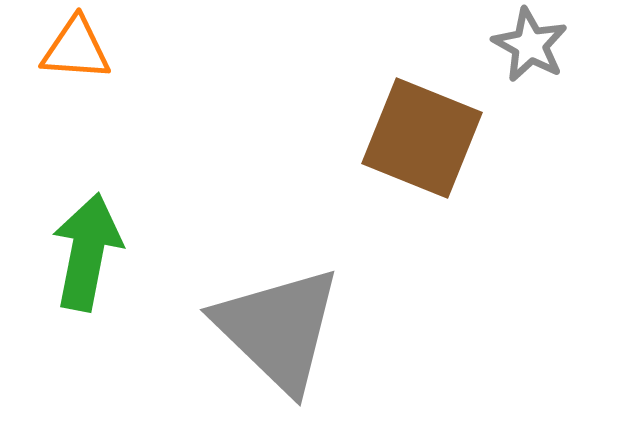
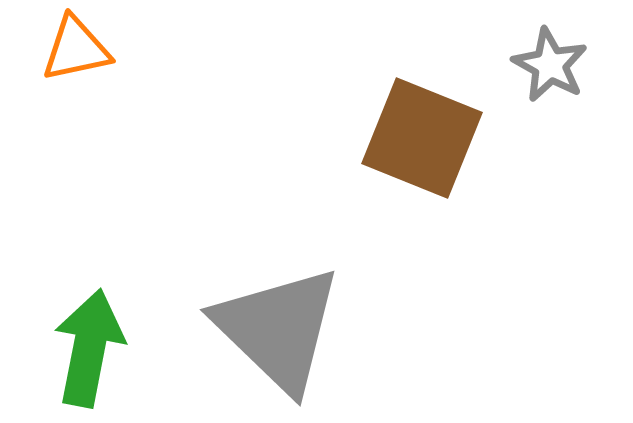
gray star: moved 20 px right, 20 px down
orange triangle: rotated 16 degrees counterclockwise
green arrow: moved 2 px right, 96 px down
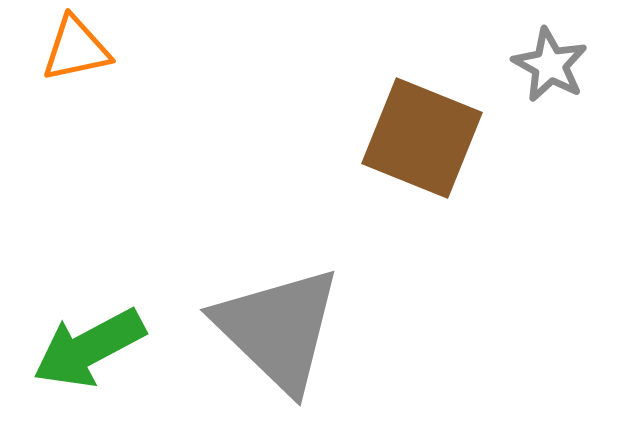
green arrow: rotated 129 degrees counterclockwise
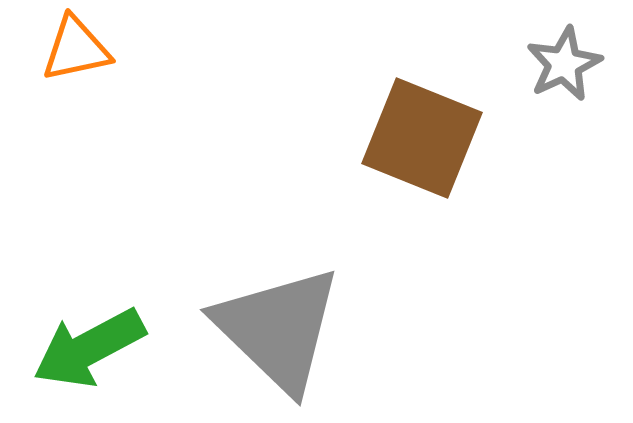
gray star: moved 14 px right, 1 px up; rotated 18 degrees clockwise
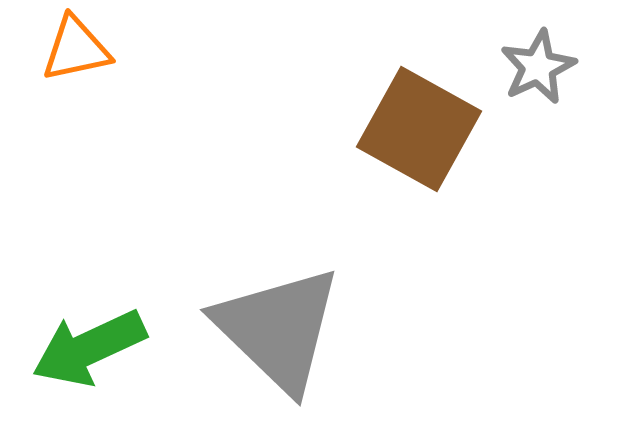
gray star: moved 26 px left, 3 px down
brown square: moved 3 px left, 9 px up; rotated 7 degrees clockwise
green arrow: rotated 3 degrees clockwise
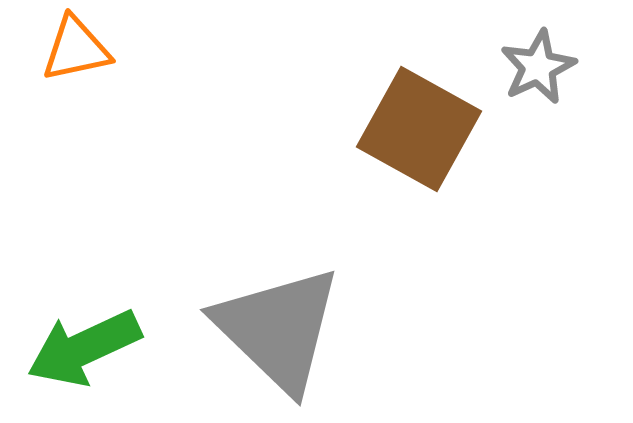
green arrow: moved 5 px left
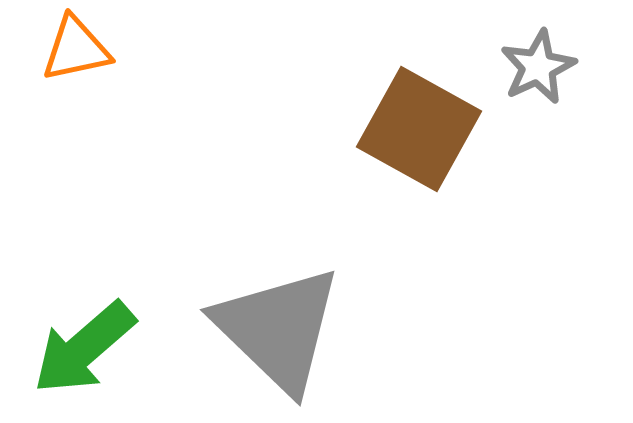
green arrow: rotated 16 degrees counterclockwise
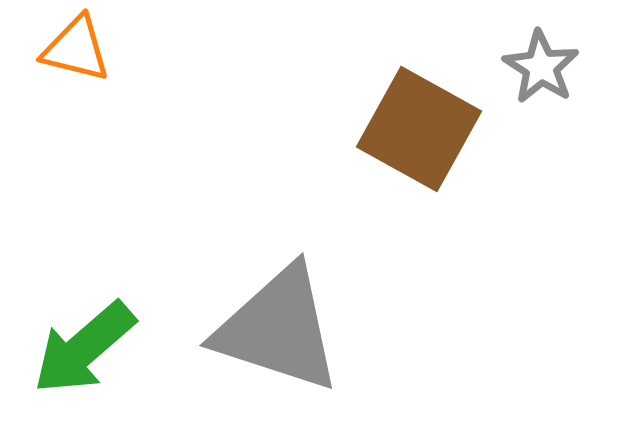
orange triangle: rotated 26 degrees clockwise
gray star: moved 3 px right; rotated 14 degrees counterclockwise
gray triangle: rotated 26 degrees counterclockwise
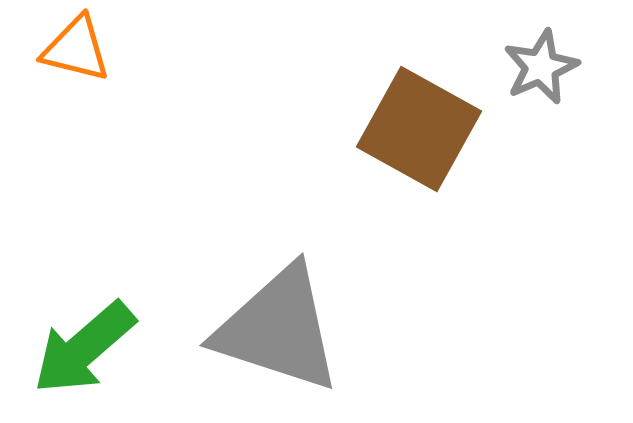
gray star: rotated 16 degrees clockwise
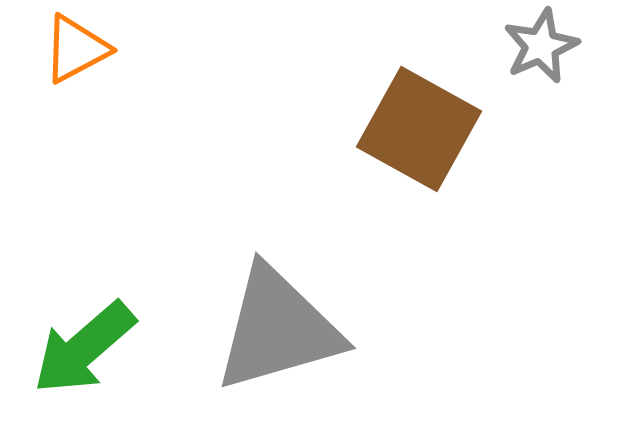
orange triangle: rotated 42 degrees counterclockwise
gray star: moved 21 px up
gray triangle: rotated 34 degrees counterclockwise
